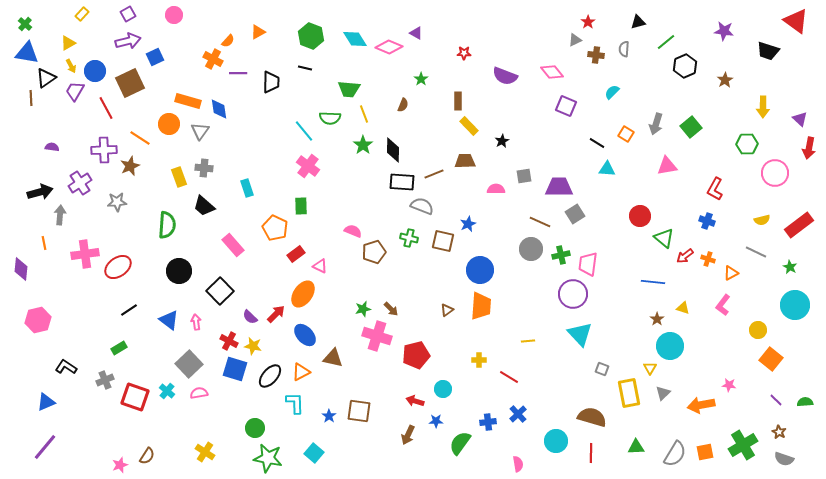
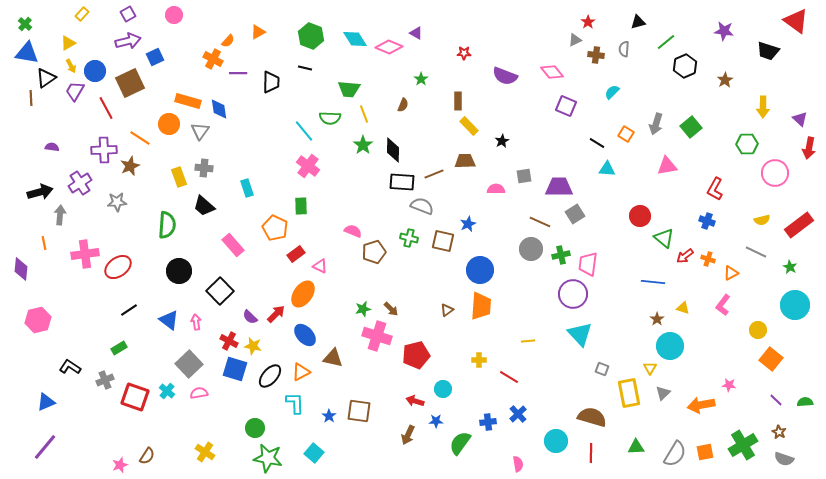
black L-shape at (66, 367): moved 4 px right
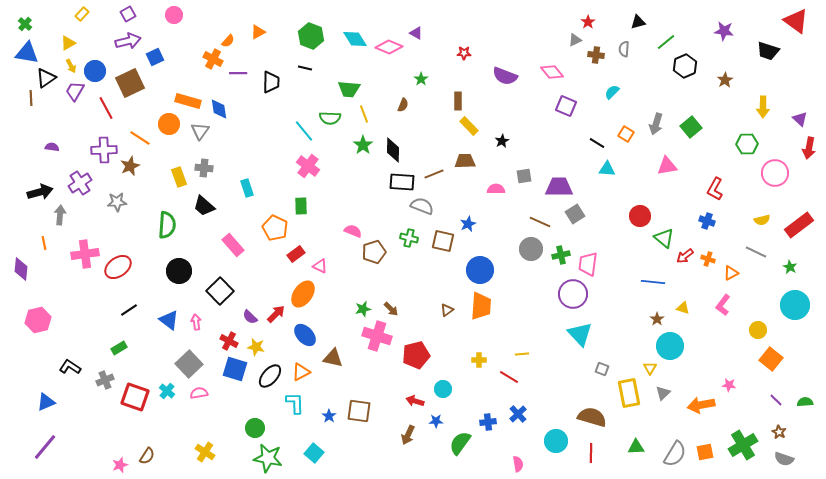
yellow line at (528, 341): moved 6 px left, 13 px down
yellow star at (253, 346): moved 3 px right, 1 px down
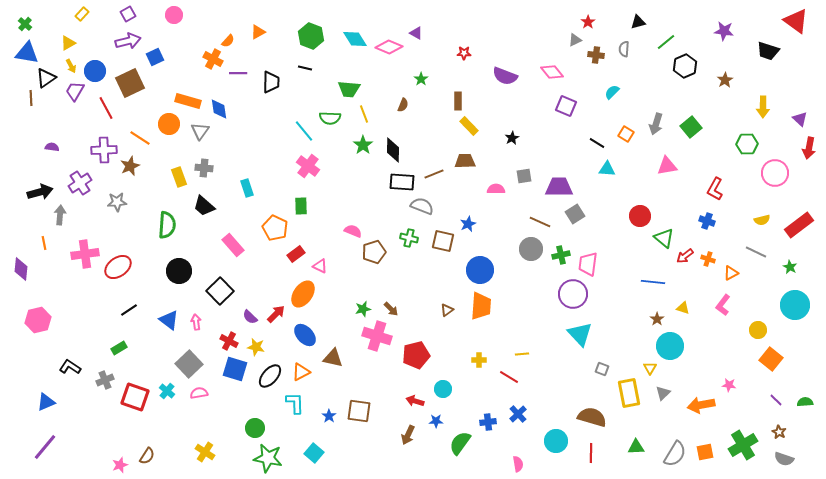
black star at (502, 141): moved 10 px right, 3 px up
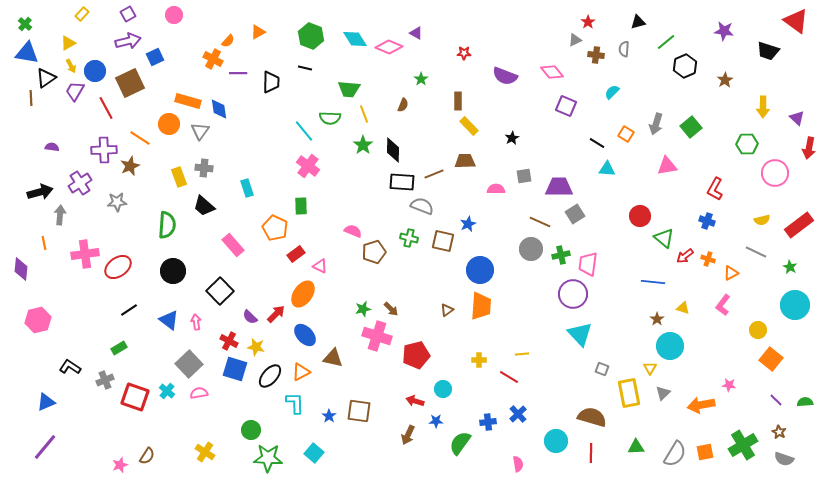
purple triangle at (800, 119): moved 3 px left, 1 px up
black circle at (179, 271): moved 6 px left
green circle at (255, 428): moved 4 px left, 2 px down
green star at (268, 458): rotated 8 degrees counterclockwise
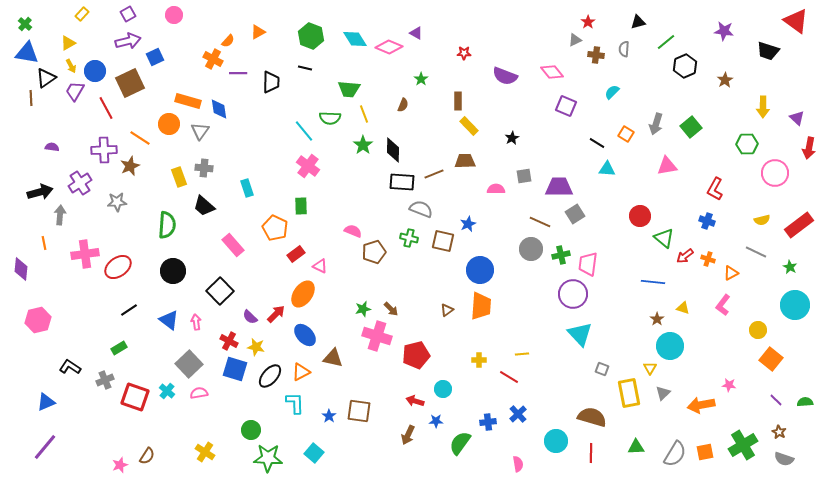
gray semicircle at (422, 206): moved 1 px left, 3 px down
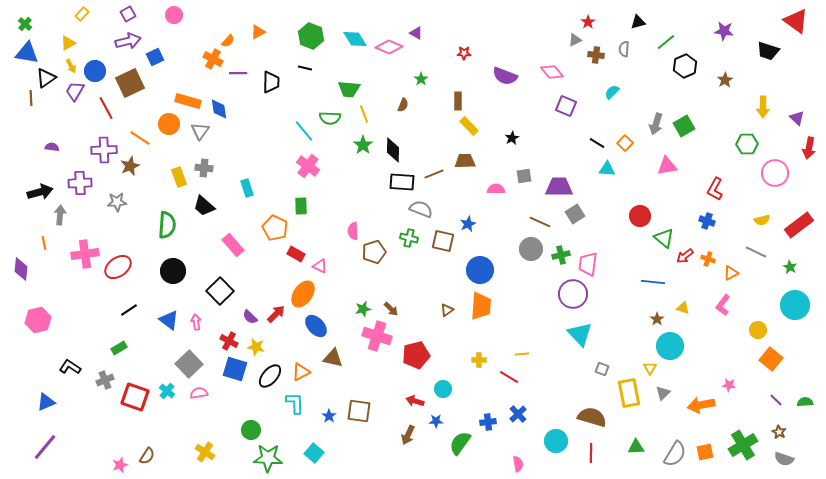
green square at (691, 127): moved 7 px left, 1 px up; rotated 10 degrees clockwise
orange square at (626, 134): moved 1 px left, 9 px down; rotated 14 degrees clockwise
purple cross at (80, 183): rotated 30 degrees clockwise
pink semicircle at (353, 231): rotated 114 degrees counterclockwise
red rectangle at (296, 254): rotated 66 degrees clockwise
blue ellipse at (305, 335): moved 11 px right, 9 px up
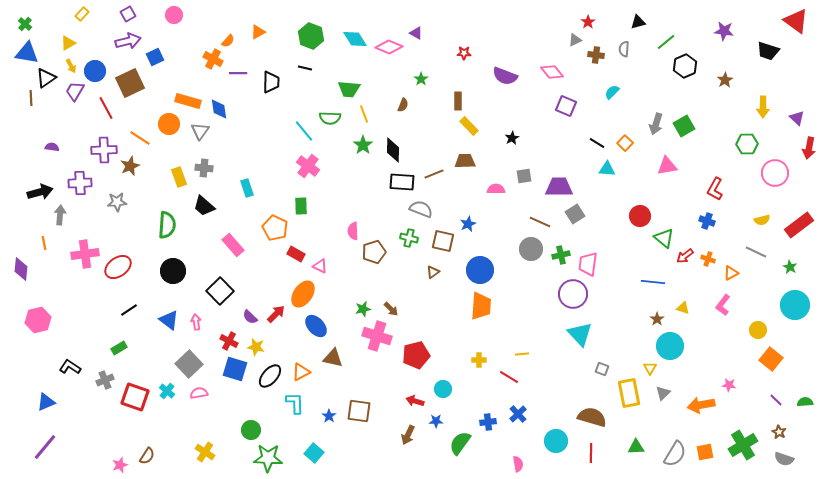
brown triangle at (447, 310): moved 14 px left, 38 px up
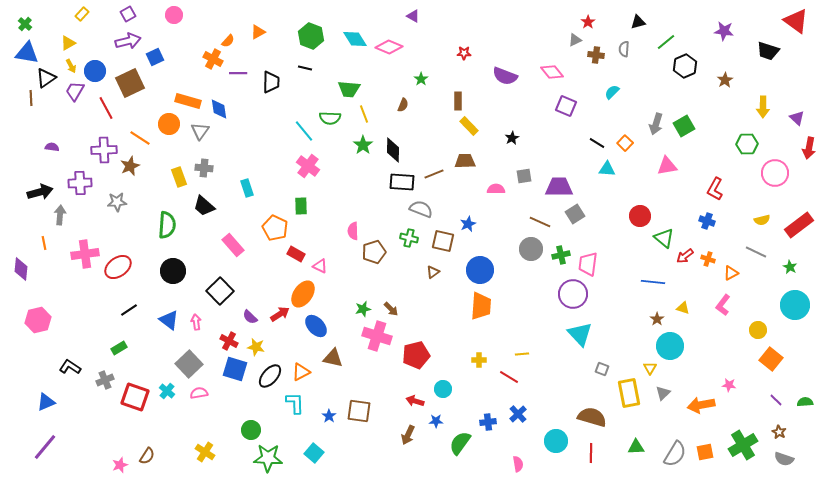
purple triangle at (416, 33): moved 3 px left, 17 px up
red arrow at (276, 314): moved 4 px right; rotated 12 degrees clockwise
